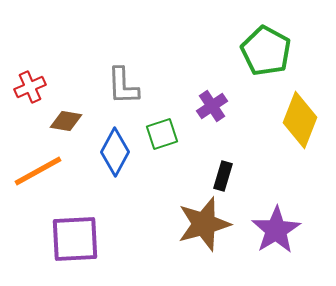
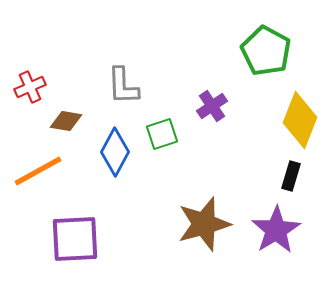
black rectangle: moved 68 px right
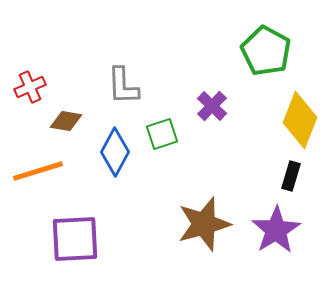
purple cross: rotated 12 degrees counterclockwise
orange line: rotated 12 degrees clockwise
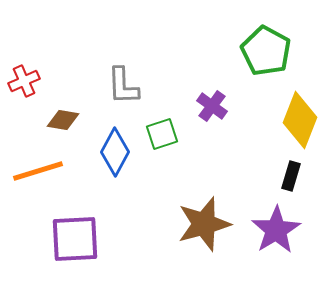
red cross: moved 6 px left, 6 px up
purple cross: rotated 8 degrees counterclockwise
brown diamond: moved 3 px left, 1 px up
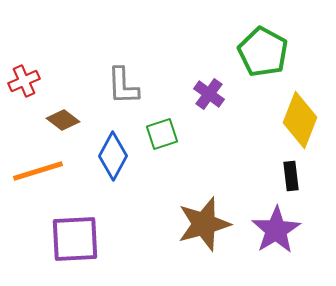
green pentagon: moved 3 px left, 1 px down
purple cross: moved 3 px left, 12 px up
brown diamond: rotated 28 degrees clockwise
blue diamond: moved 2 px left, 4 px down
black rectangle: rotated 24 degrees counterclockwise
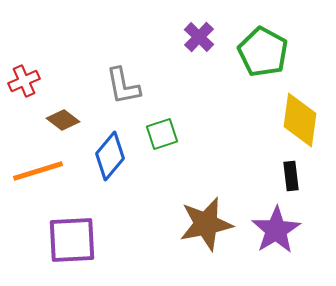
gray L-shape: rotated 9 degrees counterclockwise
purple cross: moved 10 px left, 57 px up; rotated 8 degrees clockwise
yellow diamond: rotated 14 degrees counterclockwise
blue diamond: moved 3 px left; rotated 12 degrees clockwise
brown star: moved 2 px right; rotated 4 degrees clockwise
purple square: moved 3 px left, 1 px down
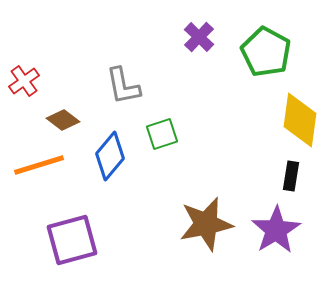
green pentagon: moved 3 px right
red cross: rotated 12 degrees counterclockwise
orange line: moved 1 px right, 6 px up
black rectangle: rotated 16 degrees clockwise
purple square: rotated 12 degrees counterclockwise
